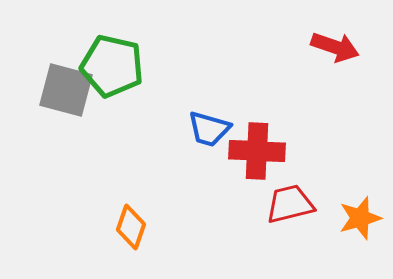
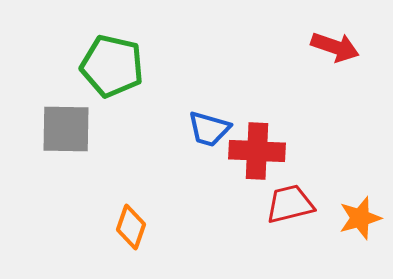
gray square: moved 39 px down; rotated 14 degrees counterclockwise
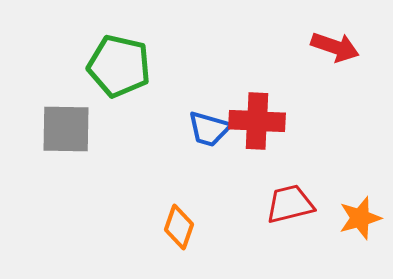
green pentagon: moved 7 px right
red cross: moved 30 px up
orange diamond: moved 48 px right
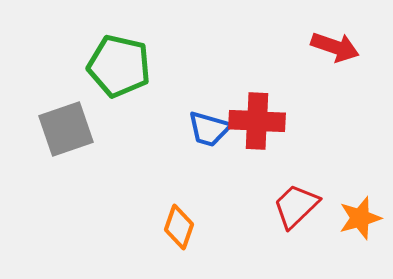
gray square: rotated 20 degrees counterclockwise
red trapezoid: moved 6 px right, 2 px down; rotated 30 degrees counterclockwise
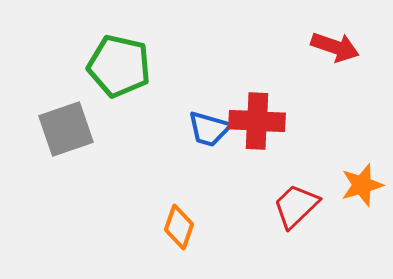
orange star: moved 2 px right, 33 px up
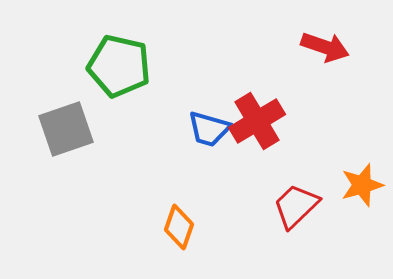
red arrow: moved 10 px left
red cross: rotated 34 degrees counterclockwise
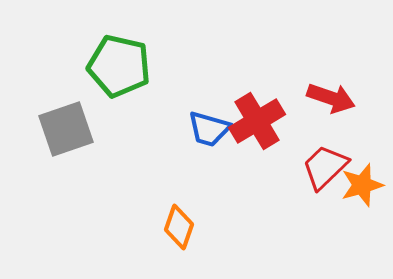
red arrow: moved 6 px right, 51 px down
red trapezoid: moved 29 px right, 39 px up
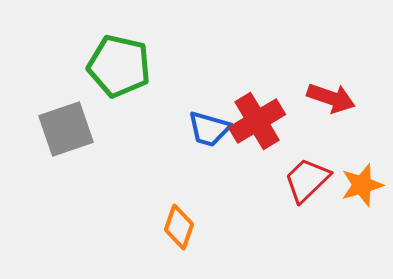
red trapezoid: moved 18 px left, 13 px down
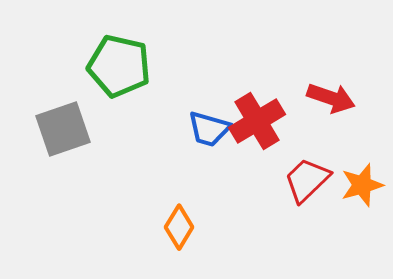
gray square: moved 3 px left
orange diamond: rotated 12 degrees clockwise
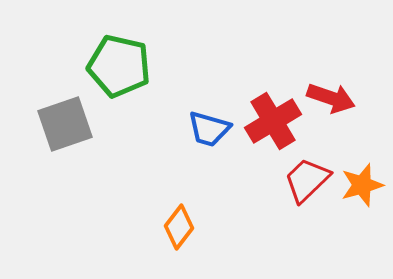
red cross: moved 16 px right
gray square: moved 2 px right, 5 px up
orange diamond: rotated 6 degrees clockwise
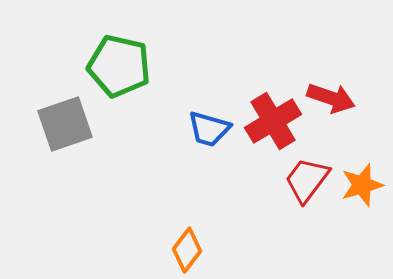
red trapezoid: rotated 9 degrees counterclockwise
orange diamond: moved 8 px right, 23 px down
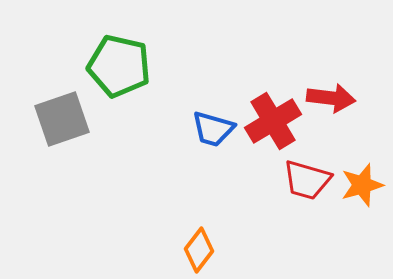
red arrow: rotated 12 degrees counterclockwise
gray square: moved 3 px left, 5 px up
blue trapezoid: moved 4 px right
red trapezoid: rotated 111 degrees counterclockwise
orange diamond: moved 12 px right
